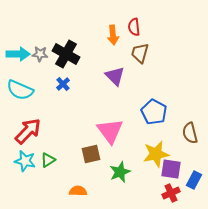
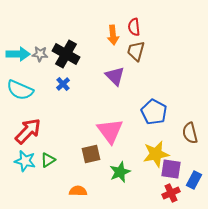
brown trapezoid: moved 4 px left, 2 px up
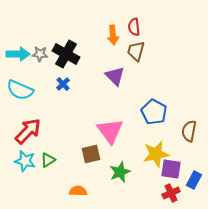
brown semicircle: moved 1 px left, 2 px up; rotated 25 degrees clockwise
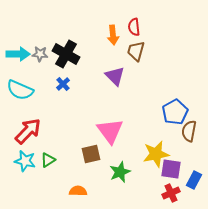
blue pentagon: moved 21 px right; rotated 15 degrees clockwise
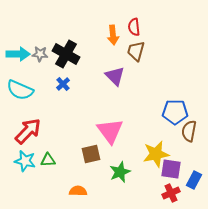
blue pentagon: rotated 30 degrees clockwise
green triangle: rotated 28 degrees clockwise
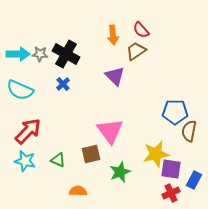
red semicircle: moved 7 px right, 3 px down; rotated 36 degrees counterclockwise
brown trapezoid: rotated 40 degrees clockwise
green triangle: moved 10 px right; rotated 28 degrees clockwise
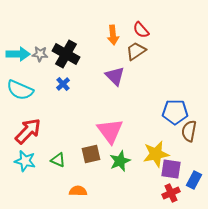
green star: moved 11 px up
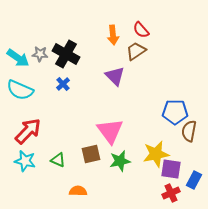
cyan arrow: moved 4 px down; rotated 35 degrees clockwise
green star: rotated 10 degrees clockwise
